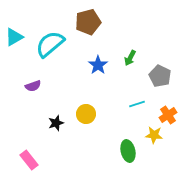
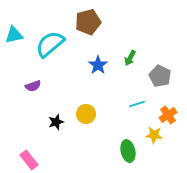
cyan triangle: moved 2 px up; rotated 18 degrees clockwise
black star: moved 1 px up
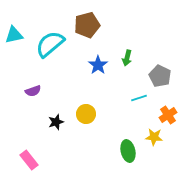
brown pentagon: moved 1 px left, 3 px down
green arrow: moved 3 px left; rotated 14 degrees counterclockwise
purple semicircle: moved 5 px down
cyan line: moved 2 px right, 6 px up
yellow star: moved 2 px down
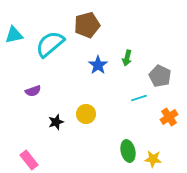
orange cross: moved 1 px right, 2 px down
yellow star: moved 1 px left, 22 px down
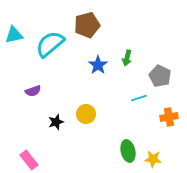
orange cross: rotated 24 degrees clockwise
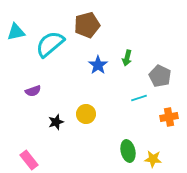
cyan triangle: moved 2 px right, 3 px up
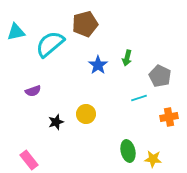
brown pentagon: moved 2 px left, 1 px up
